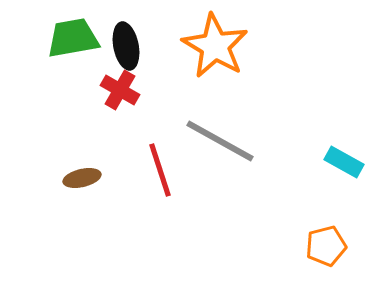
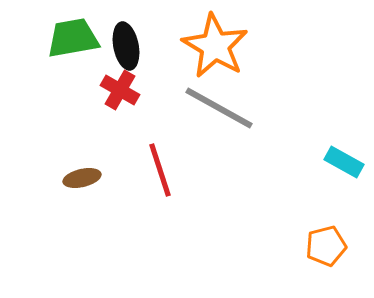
gray line: moved 1 px left, 33 px up
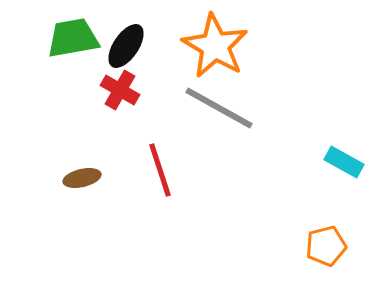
black ellipse: rotated 45 degrees clockwise
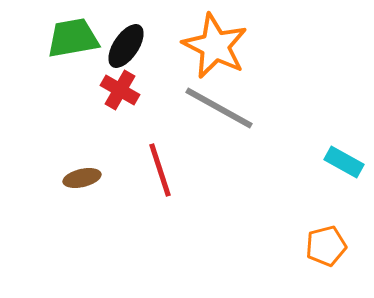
orange star: rotated 4 degrees counterclockwise
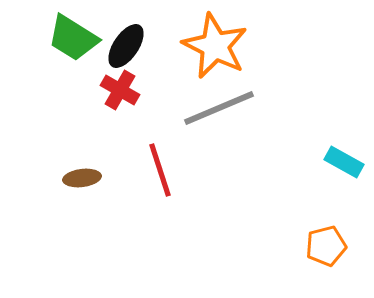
green trapezoid: rotated 138 degrees counterclockwise
gray line: rotated 52 degrees counterclockwise
brown ellipse: rotated 6 degrees clockwise
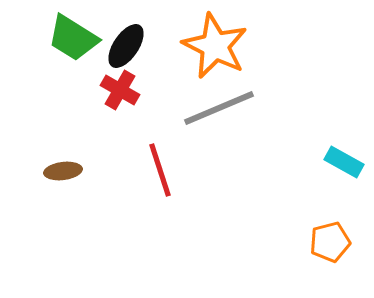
brown ellipse: moved 19 px left, 7 px up
orange pentagon: moved 4 px right, 4 px up
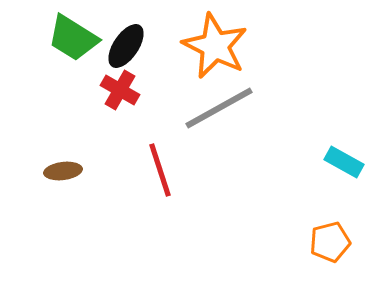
gray line: rotated 6 degrees counterclockwise
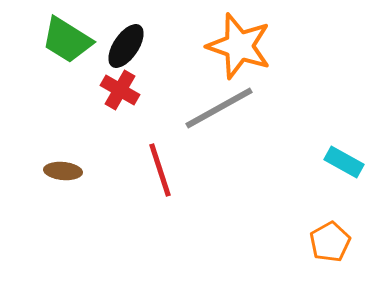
green trapezoid: moved 6 px left, 2 px down
orange star: moved 24 px right; rotated 8 degrees counterclockwise
brown ellipse: rotated 12 degrees clockwise
orange pentagon: rotated 15 degrees counterclockwise
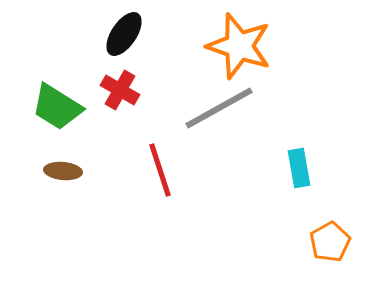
green trapezoid: moved 10 px left, 67 px down
black ellipse: moved 2 px left, 12 px up
cyan rectangle: moved 45 px left, 6 px down; rotated 51 degrees clockwise
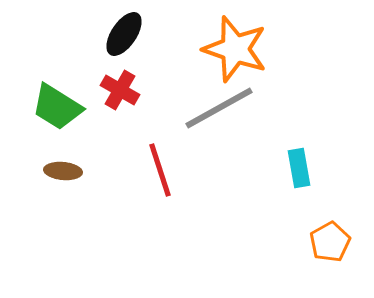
orange star: moved 4 px left, 3 px down
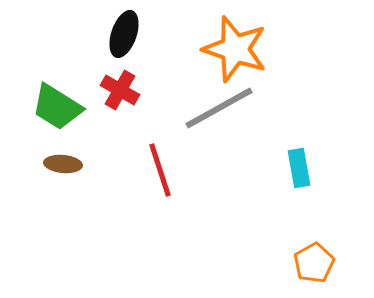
black ellipse: rotated 15 degrees counterclockwise
brown ellipse: moved 7 px up
orange pentagon: moved 16 px left, 21 px down
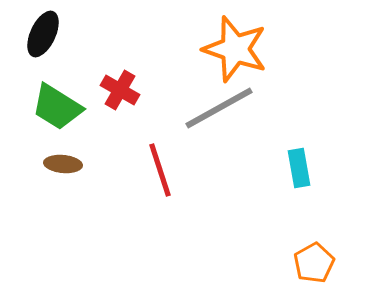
black ellipse: moved 81 px left; rotated 6 degrees clockwise
